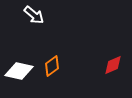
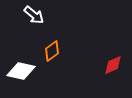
orange diamond: moved 15 px up
white diamond: moved 2 px right
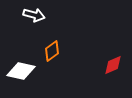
white arrow: rotated 25 degrees counterclockwise
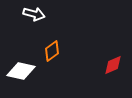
white arrow: moved 1 px up
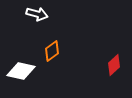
white arrow: moved 3 px right
red diamond: moved 1 px right; rotated 20 degrees counterclockwise
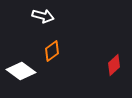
white arrow: moved 6 px right, 2 px down
white diamond: rotated 24 degrees clockwise
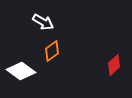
white arrow: moved 6 px down; rotated 15 degrees clockwise
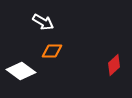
orange diamond: rotated 35 degrees clockwise
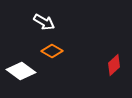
white arrow: moved 1 px right
orange diamond: rotated 30 degrees clockwise
